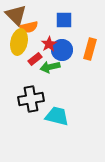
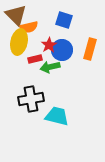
blue square: rotated 18 degrees clockwise
red star: moved 1 px down
red rectangle: rotated 24 degrees clockwise
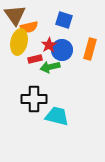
brown triangle: moved 1 px left; rotated 10 degrees clockwise
black cross: moved 3 px right; rotated 10 degrees clockwise
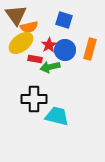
brown triangle: moved 1 px right
yellow ellipse: moved 2 px right, 1 px down; rotated 40 degrees clockwise
blue circle: moved 3 px right
red rectangle: rotated 24 degrees clockwise
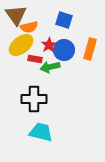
yellow ellipse: moved 2 px down
blue circle: moved 1 px left
cyan trapezoid: moved 16 px left, 16 px down
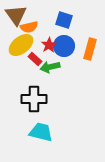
blue circle: moved 4 px up
red rectangle: rotated 32 degrees clockwise
